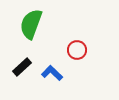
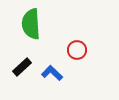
green semicircle: rotated 24 degrees counterclockwise
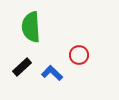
green semicircle: moved 3 px down
red circle: moved 2 px right, 5 px down
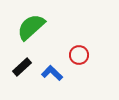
green semicircle: rotated 52 degrees clockwise
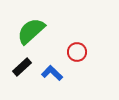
green semicircle: moved 4 px down
red circle: moved 2 px left, 3 px up
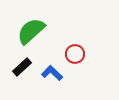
red circle: moved 2 px left, 2 px down
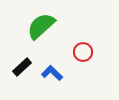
green semicircle: moved 10 px right, 5 px up
red circle: moved 8 px right, 2 px up
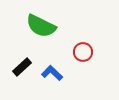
green semicircle: rotated 112 degrees counterclockwise
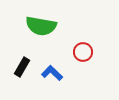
green semicircle: rotated 16 degrees counterclockwise
black rectangle: rotated 18 degrees counterclockwise
